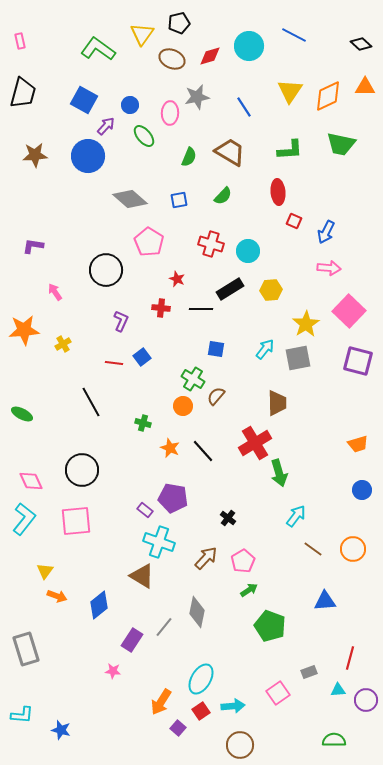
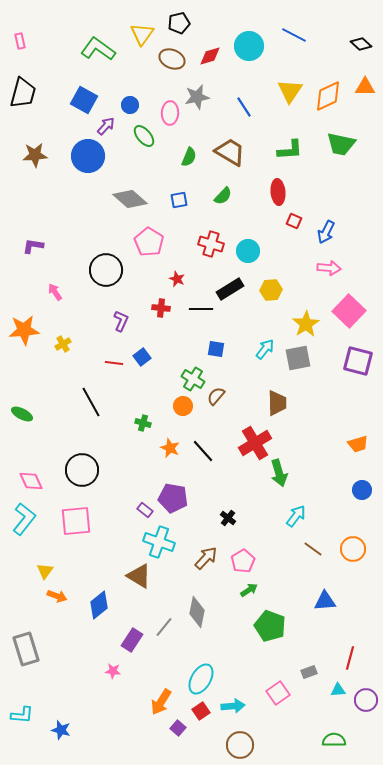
brown triangle at (142, 576): moved 3 px left
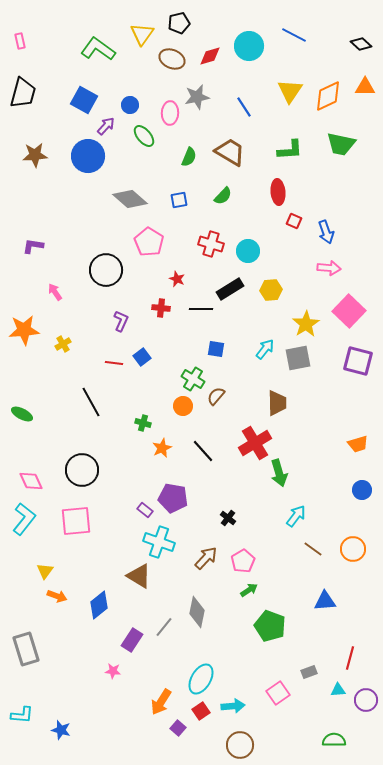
blue arrow at (326, 232): rotated 45 degrees counterclockwise
orange star at (170, 448): moved 8 px left; rotated 24 degrees clockwise
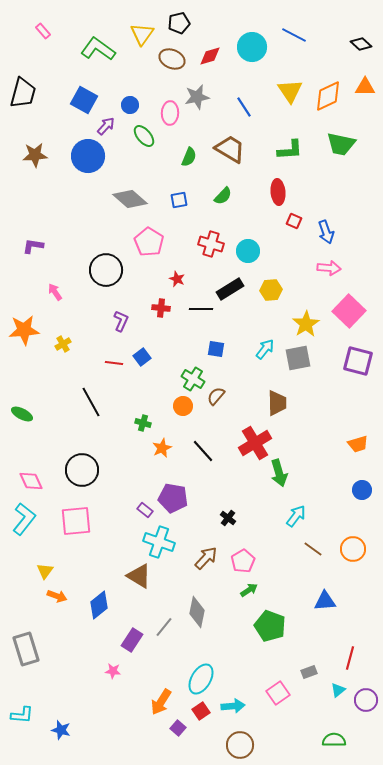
pink rectangle at (20, 41): moved 23 px right, 10 px up; rotated 28 degrees counterclockwise
cyan circle at (249, 46): moved 3 px right, 1 px down
yellow triangle at (290, 91): rotated 8 degrees counterclockwise
brown trapezoid at (230, 152): moved 3 px up
cyan triangle at (338, 690): rotated 35 degrees counterclockwise
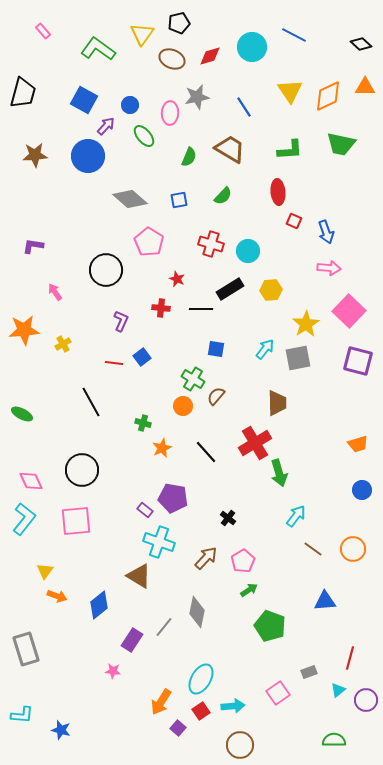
black line at (203, 451): moved 3 px right, 1 px down
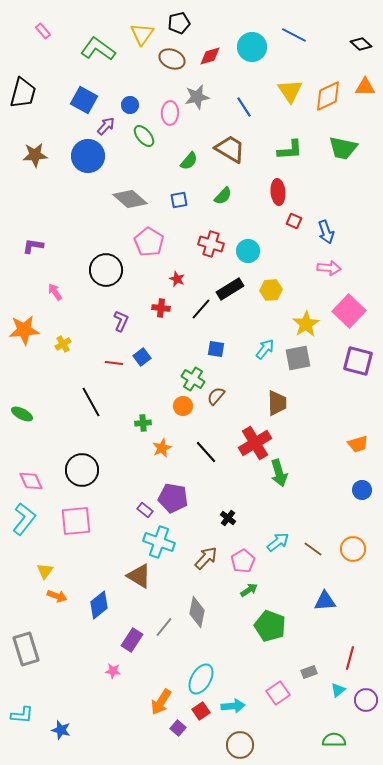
green trapezoid at (341, 144): moved 2 px right, 4 px down
green semicircle at (189, 157): moved 4 px down; rotated 18 degrees clockwise
black line at (201, 309): rotated 50 degrees counterclockwise
green cross at (143, 423): rotated 21 degrees counterclockwise
cyan arrow at (296, 516): moved 18 px left, 26 px down; rotated 15 degrees clockwise
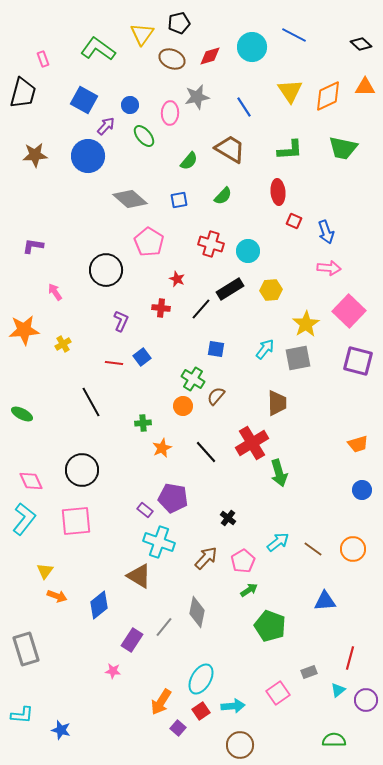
pink rectangle at (43, 31): moved 28 px down; rotated 21 degrees clockwise
red cross at (255, 443): moved 3 px left
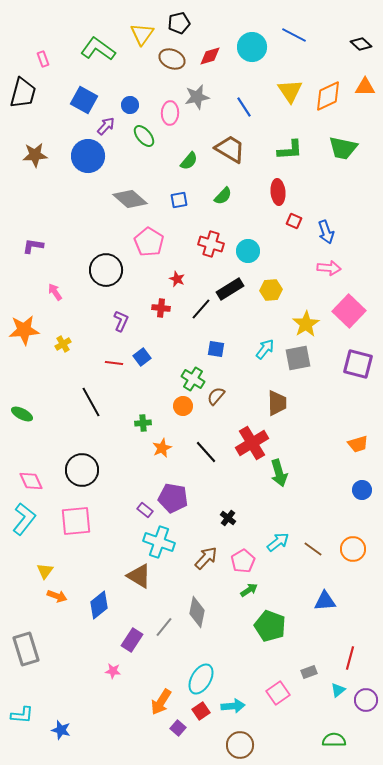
purple square at (358, 361): moved 3 px down
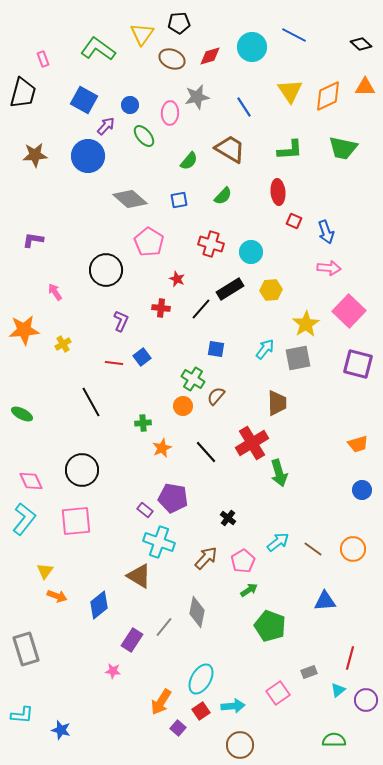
black pentagon at (179, 23): rotated 10 degrees clockwise
purple L-shape at (33, 246): moved 6 px up
cyan circle at (248, 251): moved 3 px right, 1 px down
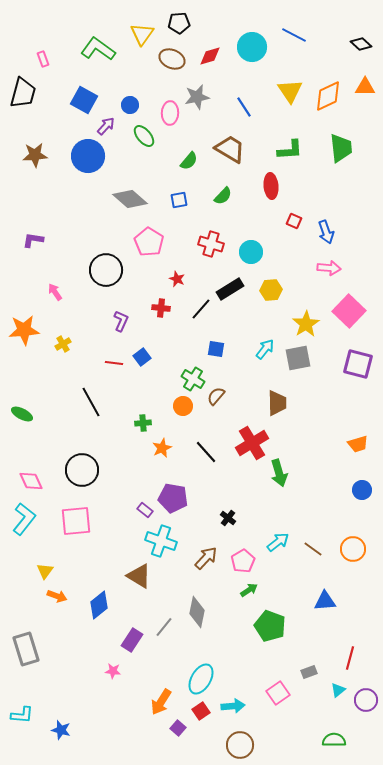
green trapezoid at (343, 148): moved 2 px left; rotated 108 degrees counterclockwise
red ellipse at (278, 192): moved 7 px left, 6 px up
cyan cross at (159, 542): moved 2 px right, 1 px up
